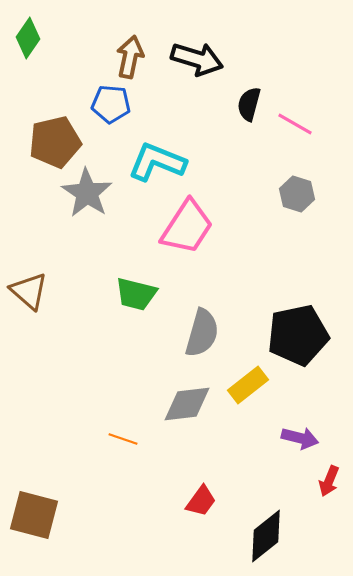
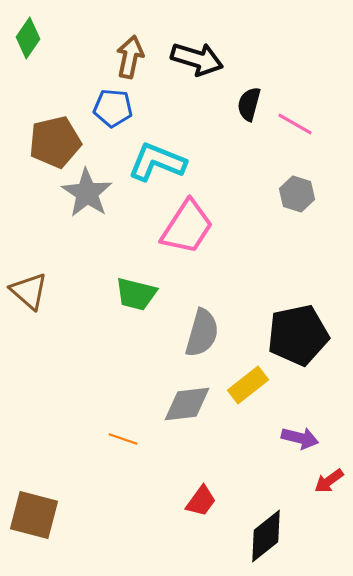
blue pentagon: moved 2 px right, 4 px down
red arrow: rotated 32 degrees clockwise
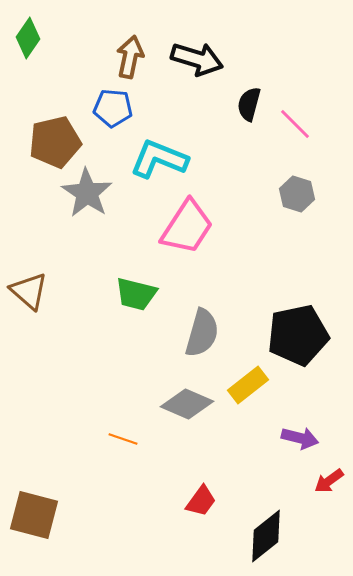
pink line: rotated 15 degrees clockwise
cyan L-shape: moved 2 px right, 3 px up
gray diamond: rotated 30 degrees clockwise
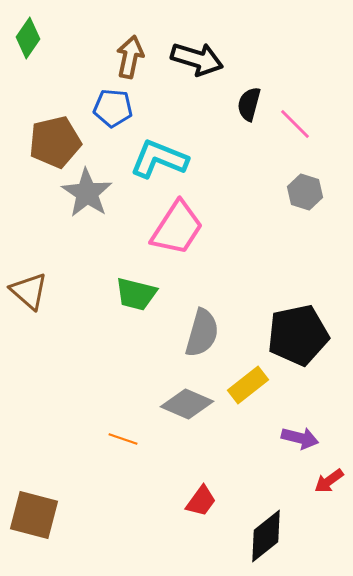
gray hexagon: moved 8 px right, 2 px up
pink trapezoid: moved 10 px left, 1 px down
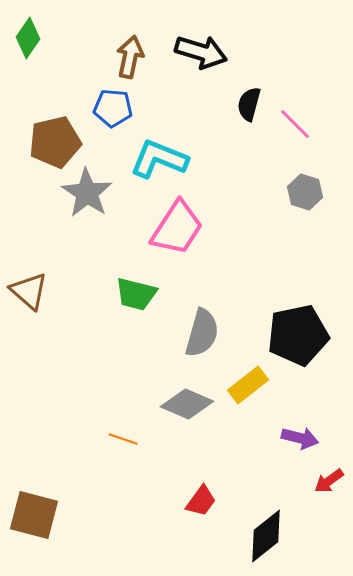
black arrow: moved 4 px right, 7 px up
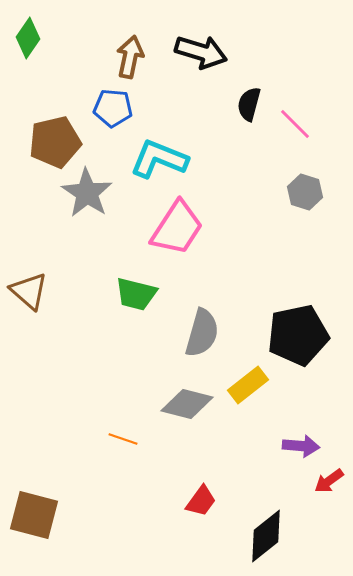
gray diamond: rotated 9 degrees counterclockwise
purple arrow: moved 1 px right, 8 px down; rotated 9 degrees counterclockwise
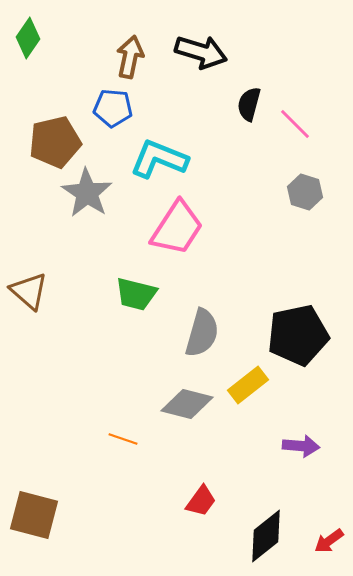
red arrow: moved 60 px down
